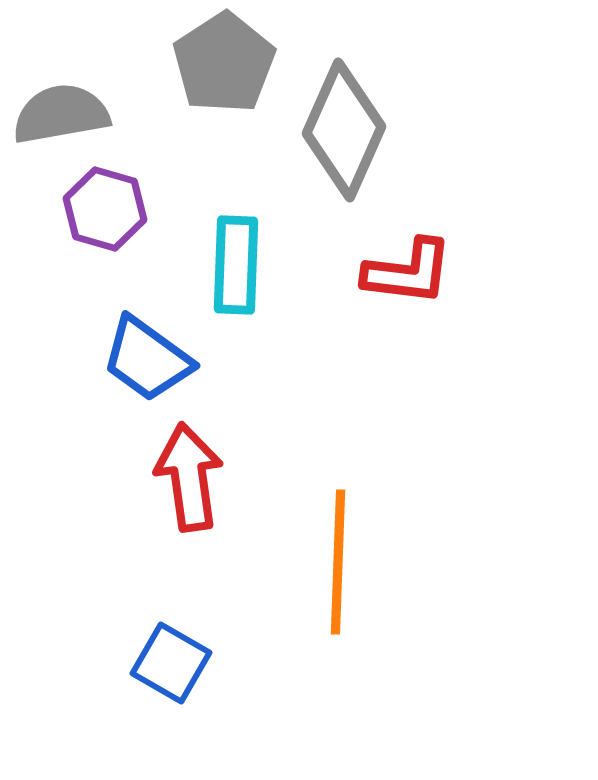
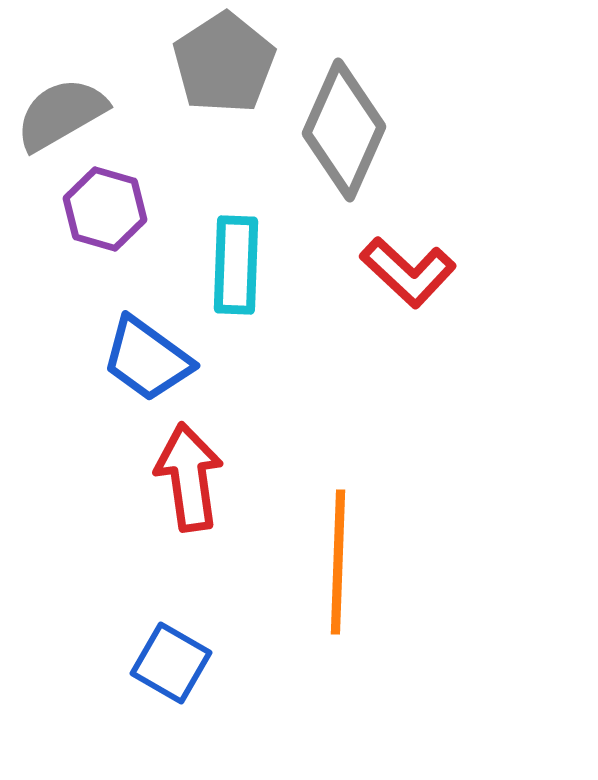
gray semicircle: rotated 20 degrees counterclockwise
red L-shape: rotated 36 degrees clockwise
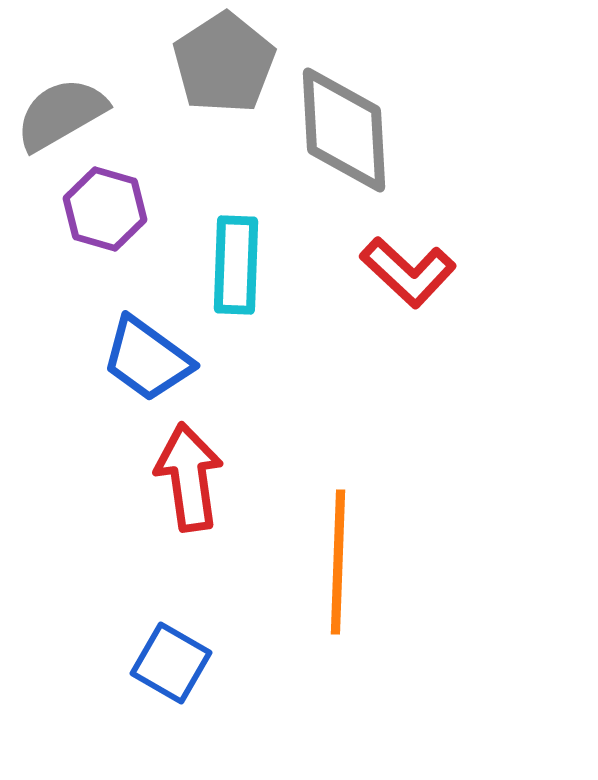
gray diamond: rotated 27 degrees counterclockwise
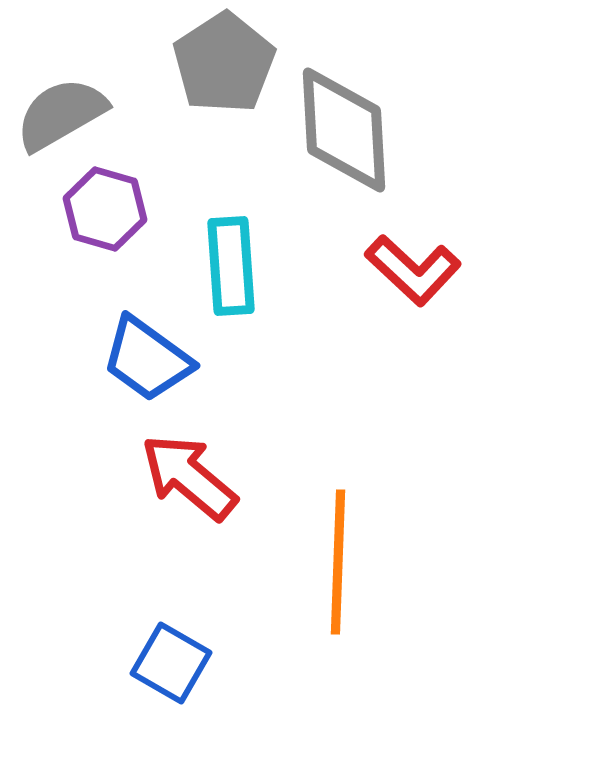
cyan rectangle: moved 5 px left, 1 px down; rotated 6 degrees counterclockwise
red L-shape: moved 5 px right, 2 px up
red arrow: rotated 42 degrees counterclockwise
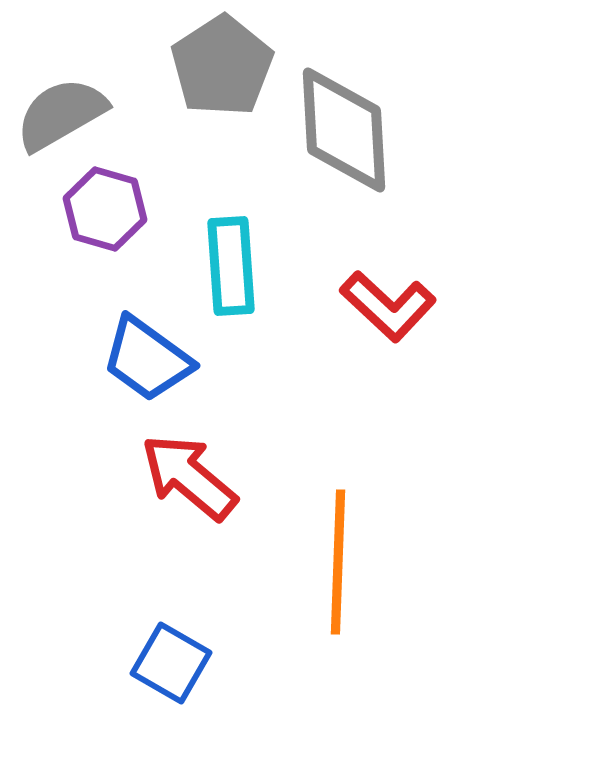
gray pentagon: moved 2 px left, 3 px down
red L-shape: moved 25 px left, 36 px down
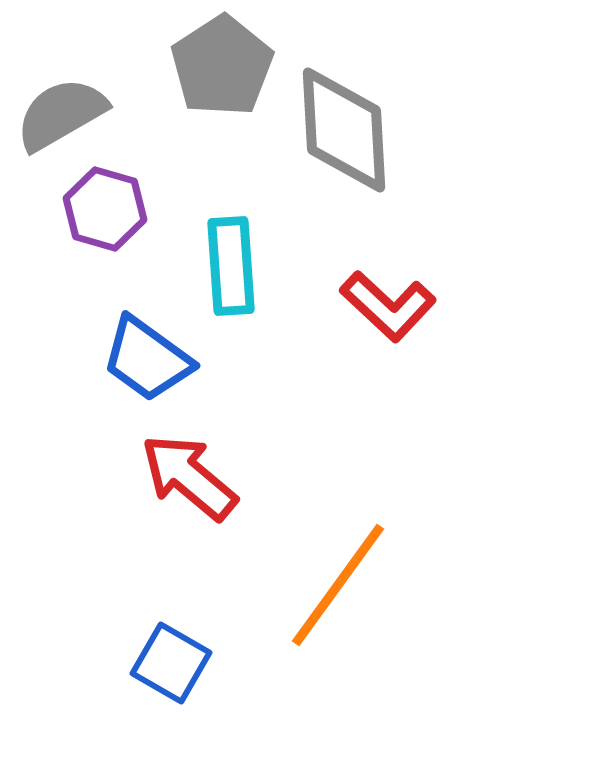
orange line: moved 23 px down; rotated 34 degrees clockwise
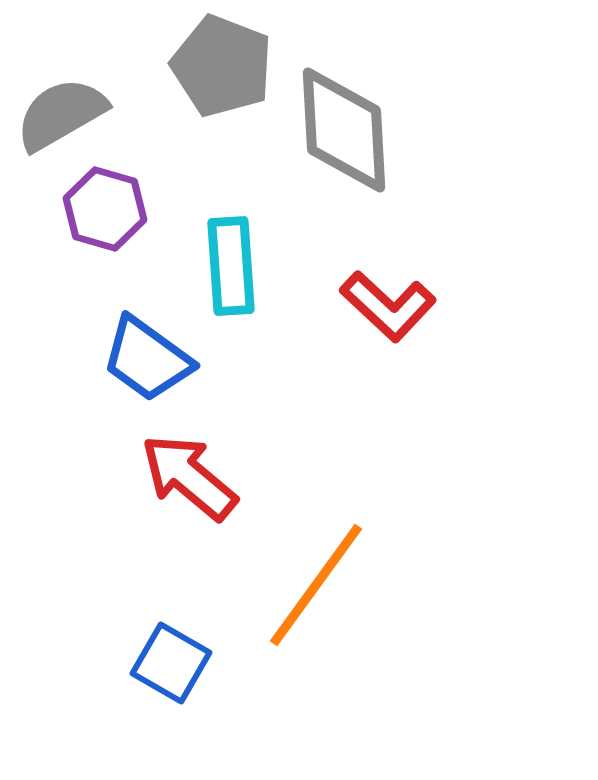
gray pentagon: rotated 18 degrees counterclockwise
orange line: moved 22 px left
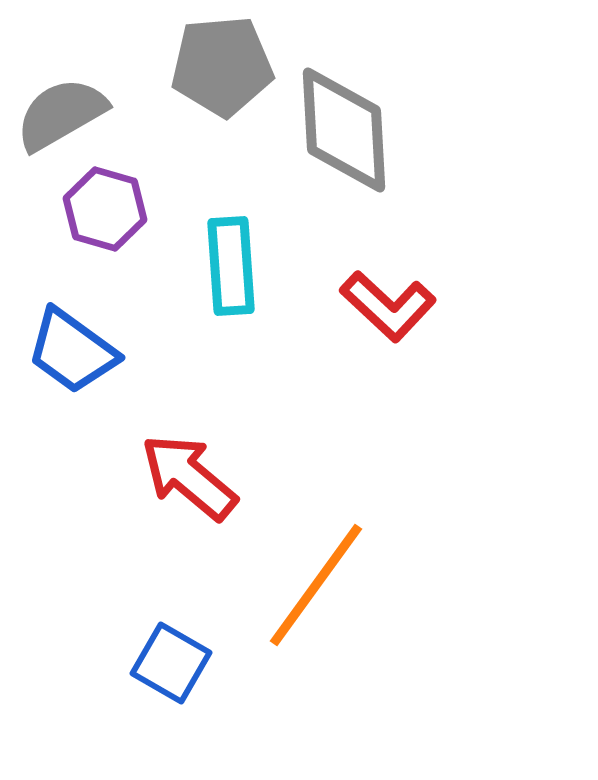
gray pentagon: rotated 26 degrees counterclockwise
blue trapezoid: moved 75 px left, 8 px up
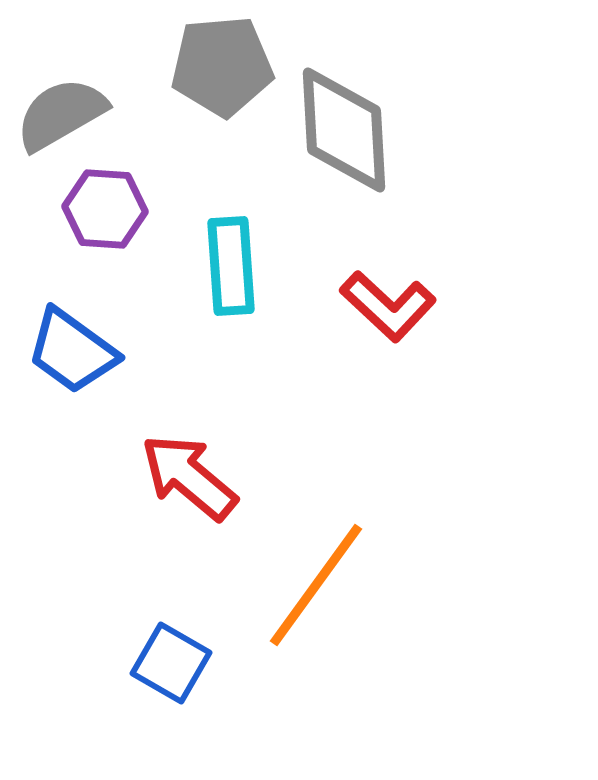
purple hexagon: rotated 12 degrees counterclockwise
